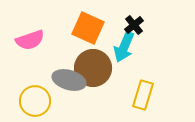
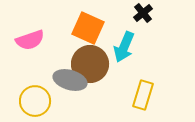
black cross: moved 9 px right, 12 px up
brown circle: moved 3 px left, 4 px up
gray ellipse: moved 1 px right
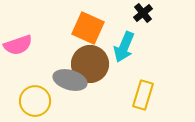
pink semicircle: moved 12 px left, 5 px down
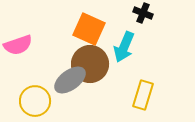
black cross: rotated 30 degrees counterclockwise
orange square: moved 1 px right, 1 px down
gray ellipse: rotated 52 degrees counterclockwise
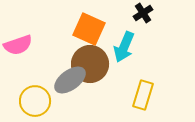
black cross: rotated 36 degrees clockwise
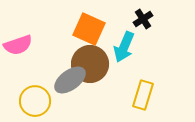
black cross: moved 6 px down
